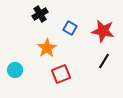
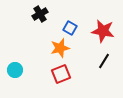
orange star: moved 13 px right; rotated 18 degrees clockwise
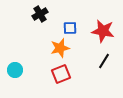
blue square: rotated 32 degrees counterclockwise
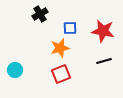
black line: rotated 42 degrees clockwise
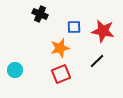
black cross: rotated 35 degrees counterclockwise
blue square: moved 4 px right, 1 px up
black line: moved 7 px left; rotated 28 degrees counterclockwise
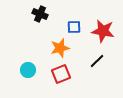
cyan circle: moved 13 px right
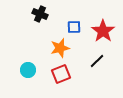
red star: rotated 25 degrees clockwise
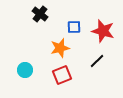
black cross: rotated 14 degrees clockwise
red star: rotated 20 degrees counterclockwise
cyan circle: moved 3 px left
red square: moved 1 px right, 1 px down
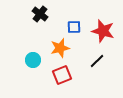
cyan circle: moved 8 px right, 10 px up
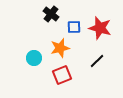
black cross: moved 11 px right
red star: moved 3 px left, 3 px up
cyan circle: moved 1 px right, 2 px up
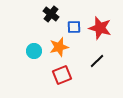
orange star: moved 1 px left, 1 px up
cyan circle: moved 7 px up
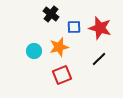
black line: moved 2 px right, 2 px up
